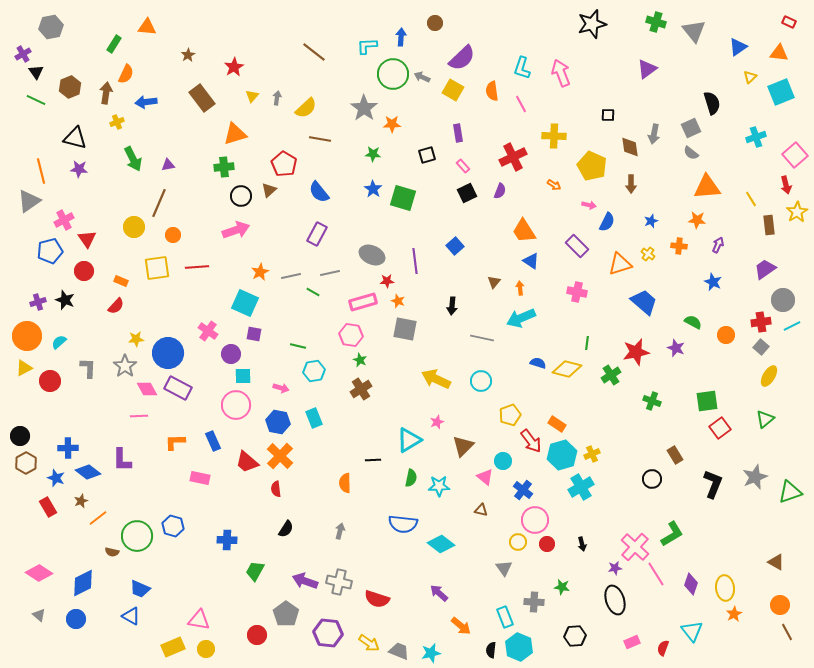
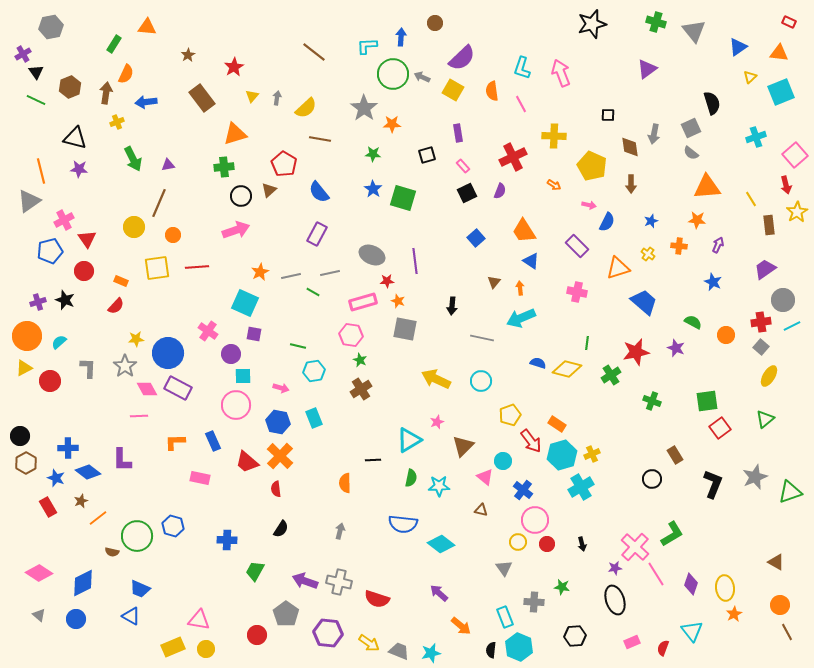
blue square at (455, 246): moved 21 px right, 8 px up
orange triangle at (620, 264): moved 2 px left, 4 px down
black semicircle at (286, 529): moved 5 px left
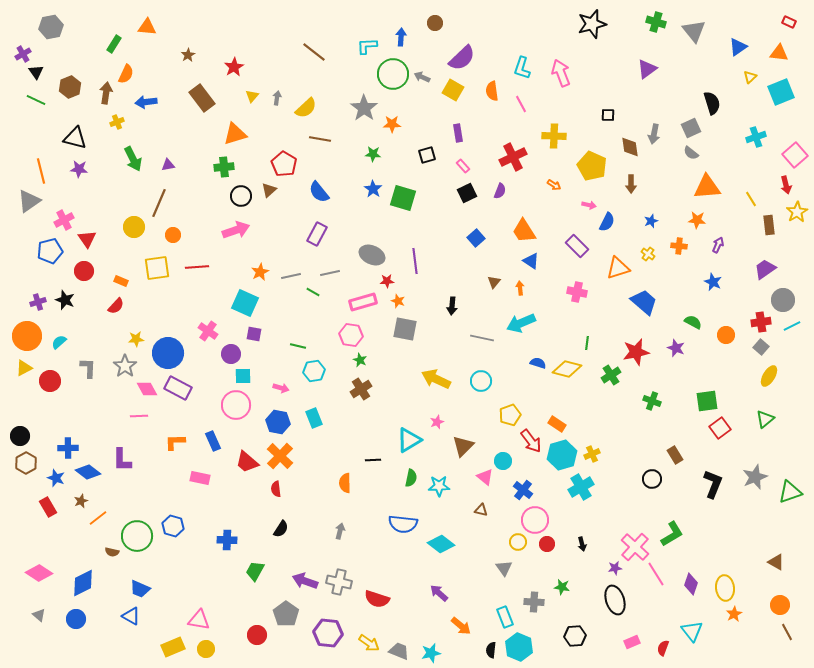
cyan arrow at (521, 318): moved 5 px down
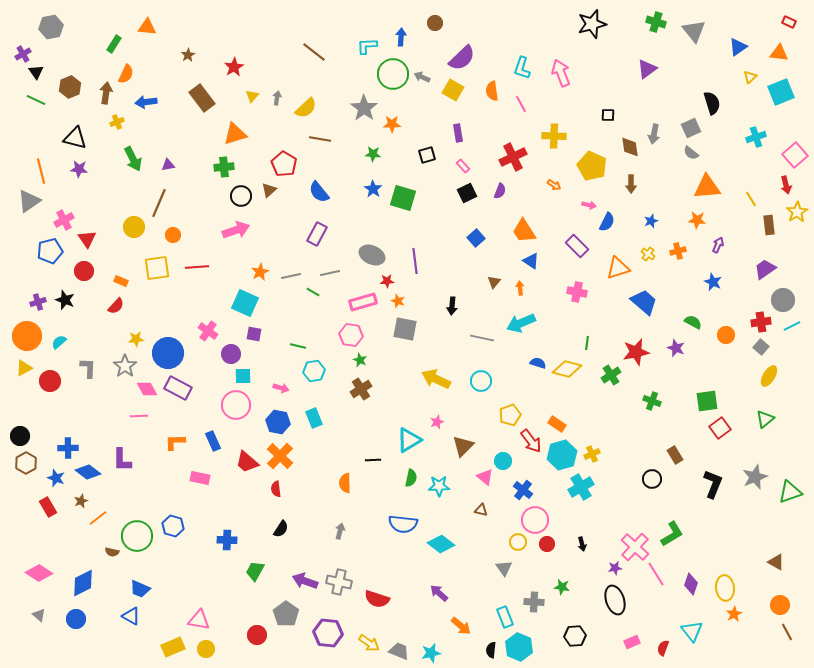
orange cross at (679, 246): moved 1 px left, 5 px down; rotated 21 degrees counterclockwise
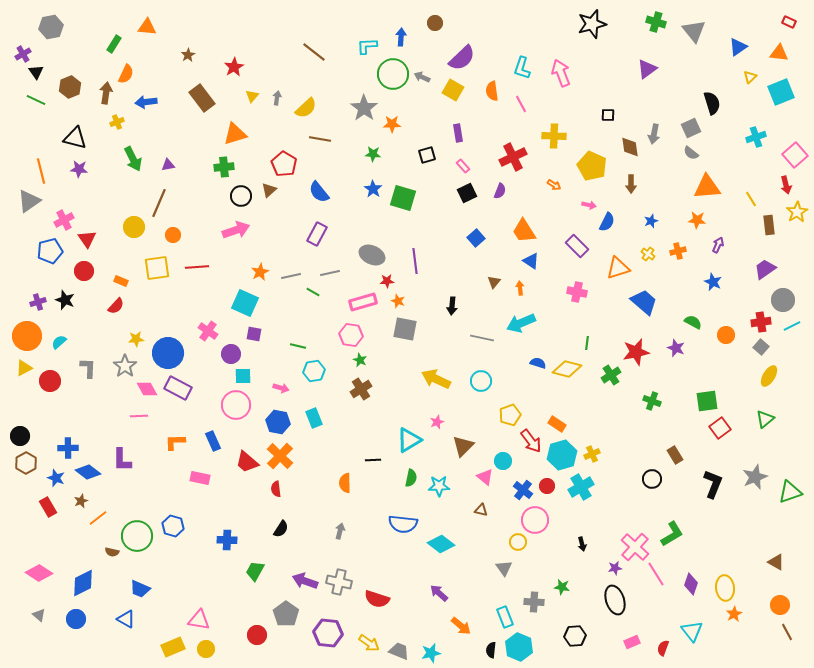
red circle at (547, 544): moved 58 px up
blue triangle at (131, 616): moved 5 px left, 3 px down
